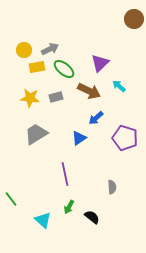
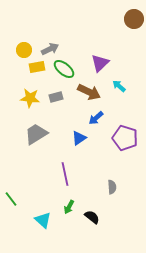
brown arrow: moved 1 px down
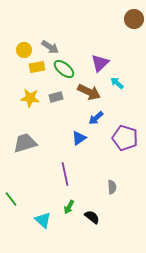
gray arrow: moved 2 px up; rotated 60 degrees clockwise
cyan arrow: moved 2 px left, 3 px up
gray trapezoid: moved 11 px left, 9 px down; rotated 15 degrees clockwise
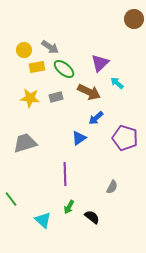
purple line: rotated 10 degrees clockwise
gray semicircle: rotated 32 degrees clockwise
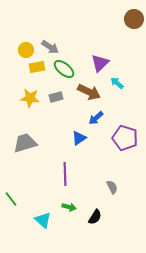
yellow circle: moved 2 px right
gray semicircle: rotated 56 degrees counterclockwise
green arrow: rotated 104 degrees counterclockwise
black semicircle: moved 3 px right; rotated 84 degrees clockwise
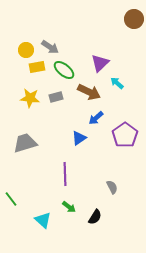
green ellipse: moved 1 px down
purple pentagon: moved 3 px up; rotated 20 degrees clockwise
green arrow: rotated 24 degrees clockwise
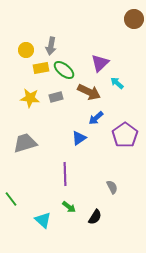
gray arrow: moved 1 px right, 1 px up; rotated 66 degrees clockwise
yellow rectangle: moved 4 px right, 1 px down
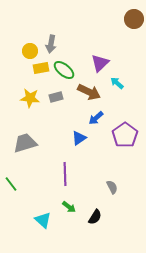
gray arrow: moved 2 px up
yellow circle: moved 4 px right, 1 px down
green line: moved 15 px up
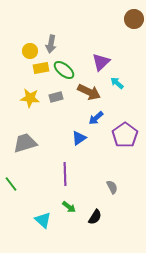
purple triangle: moved 1 px right, 1 px up
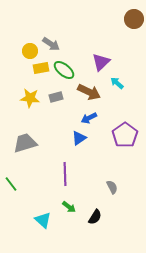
gray arrow: rotated 66 degrees counterclockwise
blue arrow: moved 7 px left; rotated 14 degrees clockwise
